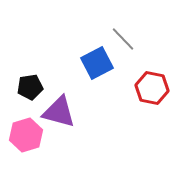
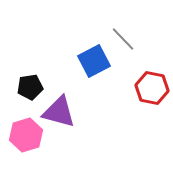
blue square: moved 3 px left, 2 px up
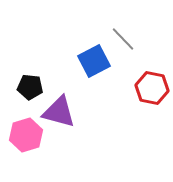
black pentagon: rotated 15 degrees clockwise
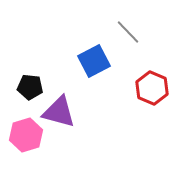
gray line: moved 5 px right, 7 px up
red hexagon: rotated 12 degrees clockwise
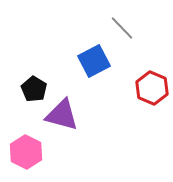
gray line: moved 6 px left, 4 px up
black pentagon: moved 4 px right, 2 px down; rotated 25 degrees clockwise
purple triangle: moved 3 px right, 3 px down
pink hexagon: moved 17 px down; rotated 16 degrees counterclockwise
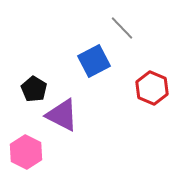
purple triangle: rotated 12 degrees clockwise
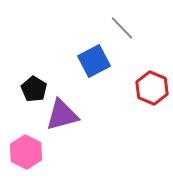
purple triangle: rotated 42 degrees counterclockwise
